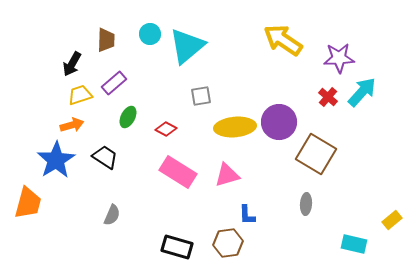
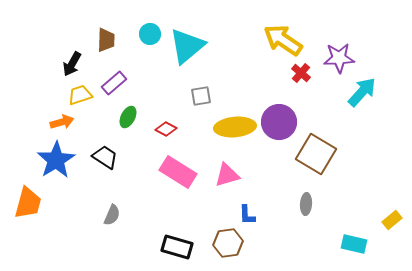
red cross: moved 27 px left, 24 px up
orange arrow: moved 10 px left, 3 px up
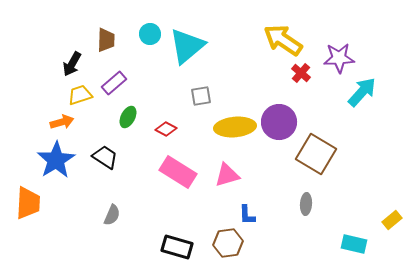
orange trapezoid: rotated 12 degrees counterclockwise
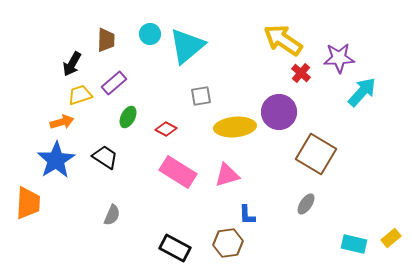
purple circle: moved 10 px up
gray ellipse: rotated 30 degrees clockwise
yellow rectangle: moved 1 px left, 18 px down
black rectangle: moved 2 px left, 1 px down; rotated 12 degrees clockwise
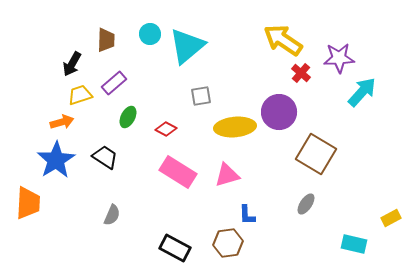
yellow rectangle: moved 20 px up; rotated 12 degrees clockwise
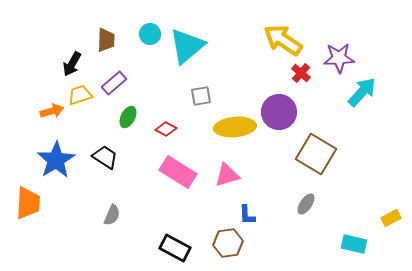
orange arrow: moved 10 px left, 11 px up
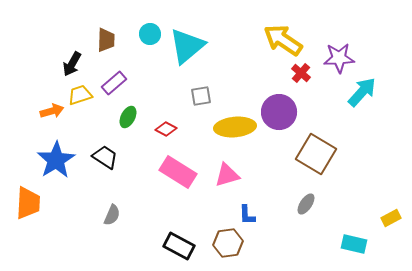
black rectangle: moved 4 px right, 2 px up
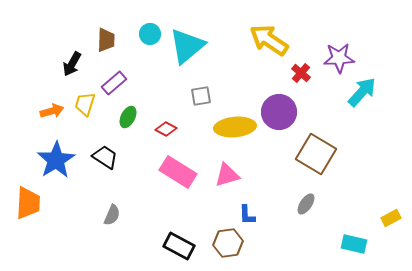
yellow arrow: moved 14 px left
yellow trapezoid: moved 5 px right, 9 px down; rotated 55 degrees counterclockwise
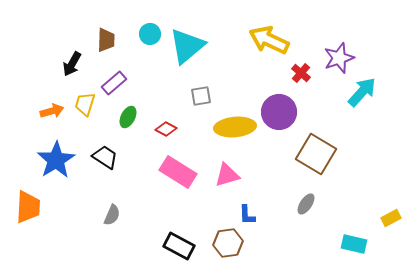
yellow arrow: rotated 9 degrees counterclockwise
purple star: rotated 16 degrees counterclockwise
orange trapezoid: moved 4 px down
